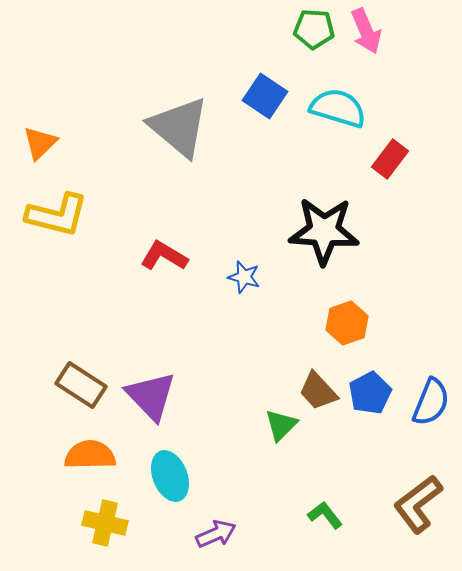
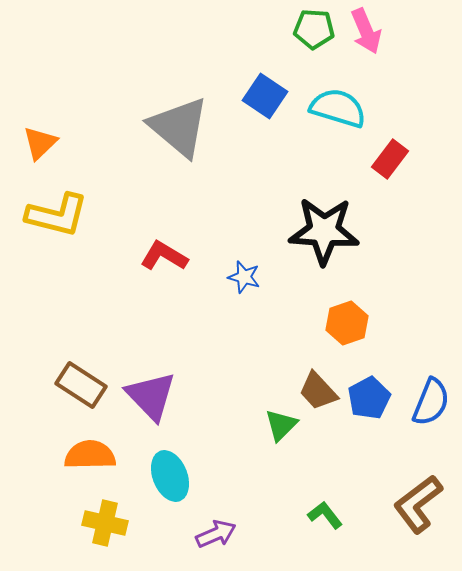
blue pentagon: moved 1 px left, 5 px down
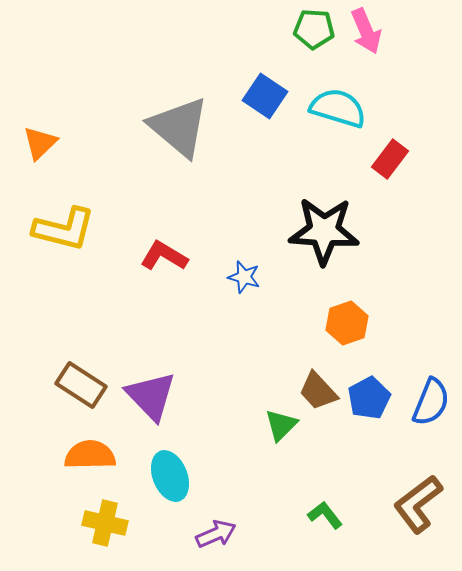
yellow L-shape: moved 7 px right, 14 px down
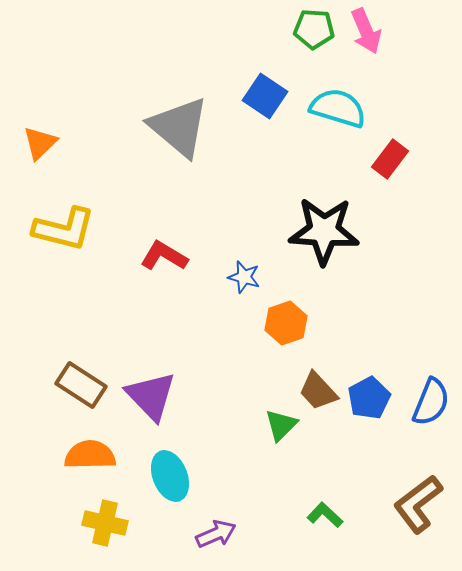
orange hexagon: moved 61 px left
green L-shape: rotated 9 degrees counterclockwise
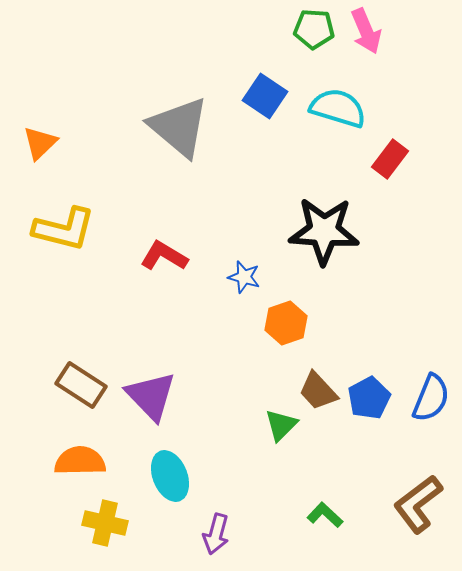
blue semicircle: moved 4 px up
orange semicircle: moved 10 px left, 6 px down
purple arrow: rotated 129 degrees clockwise
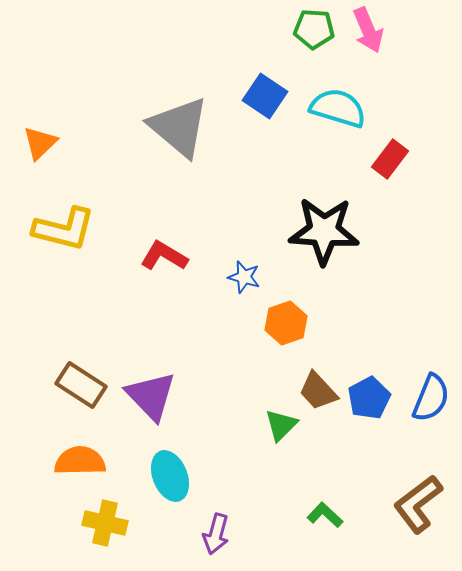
pink arrow: moved 2 px right, 1 px up
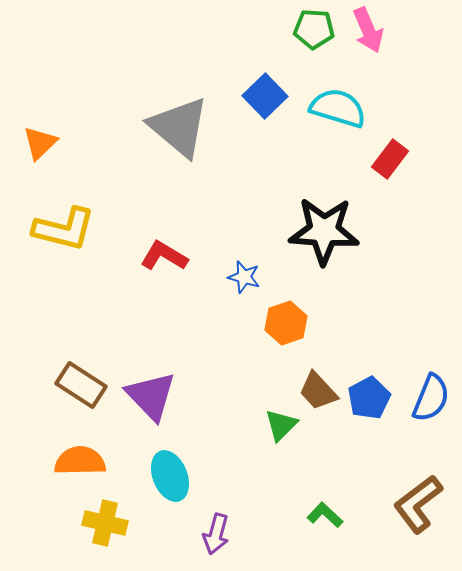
blue square: rotated 12 degrees clockwise
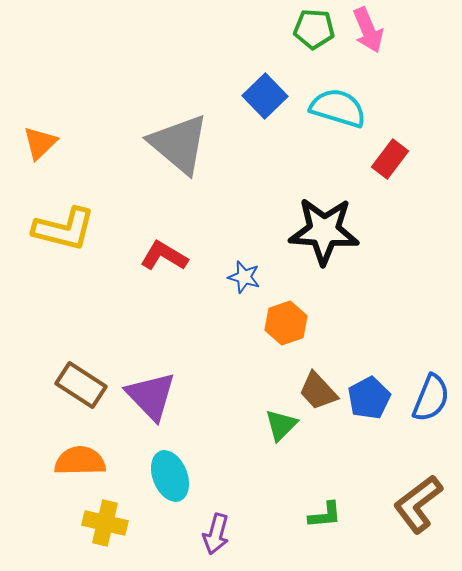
gray triangle: moved 17 px down
green L-shape: rotated 132 degrees clockwise
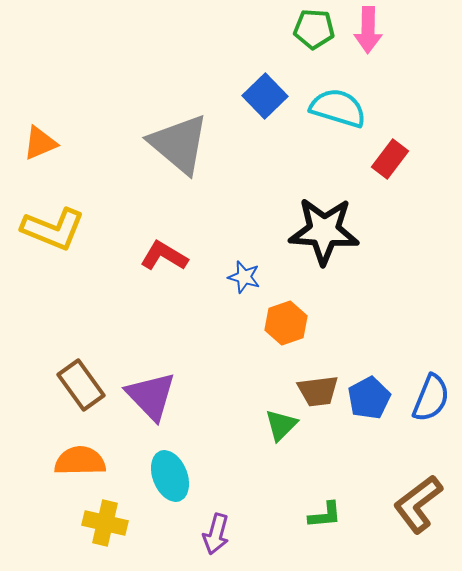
pink arrow: rotated 24 degrees clockwise
orange triangle: rotated 21 degrees clockwise
yellow L-shape: moved 11 px left; rotated 8 degrees clockwise
brown rectangle: rotated 21 degrees clockwise
brown trapezoid: rotated 54 degrees counterclockwise
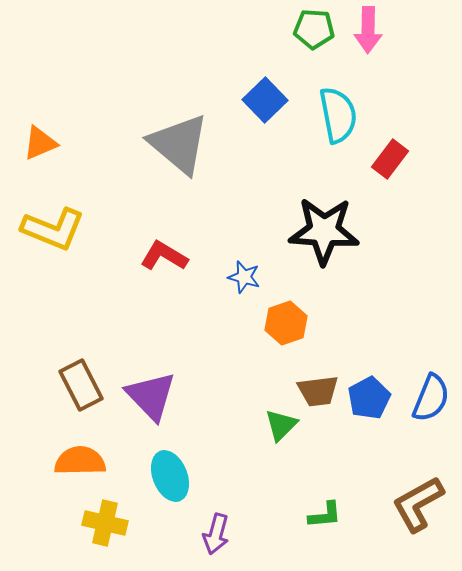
blue square: moved 4 px down
cyan semicircle: moved 7 px down; rotated 62 degrees clockwise
brown rectangle: rotated 9 degrees clockwise
brown L-shape: rotated 8 degrees clockwise
